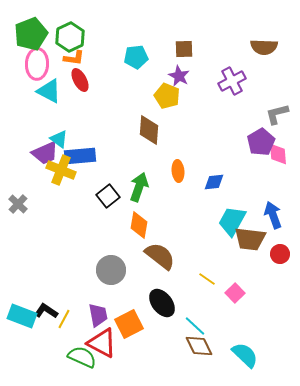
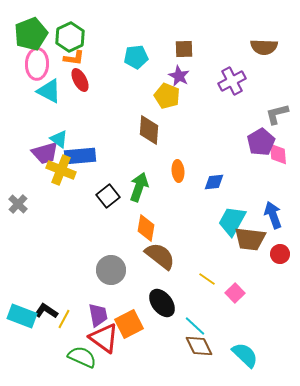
purple trapezoid at (45, 153): rotated 8 degrees clockwise
orange diamond at (139, 225): moved 7 px right, 3 px down
red triangle at (102, 343): moved 2 px right, 5 px up; rotated 8 degrees clockwise
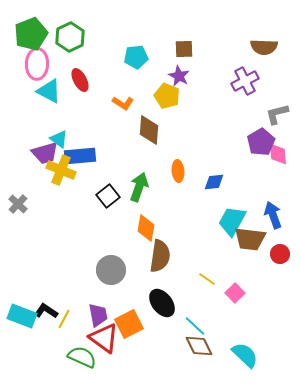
orange L-shape at (74, 58): moved 49 px right, 45 px down; rotated 25 degrees clockwise
purple cross at (232, 81): moved 13 px right
brown semicircle at (160, 256): rotated 60 degrees clockwise
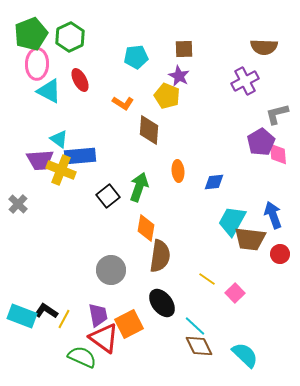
purple trapezoid at (45, 153): moved 5 px left, 7 px down; rotated 12 degrees clockwise
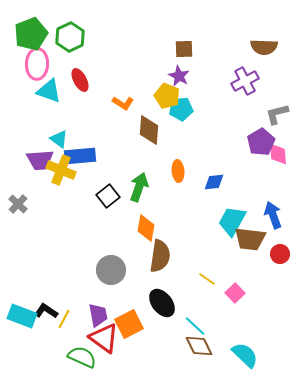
cyan pentagon at (136, 57): moved 45 px right, 52 px down
cyan triangle at (49, 91): rotated 8 degrees counterclockwise
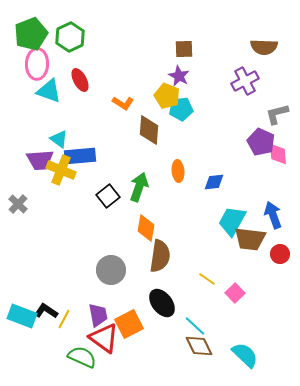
purple pentagon at (261, 142): rotated 16 degrees counterclockwise
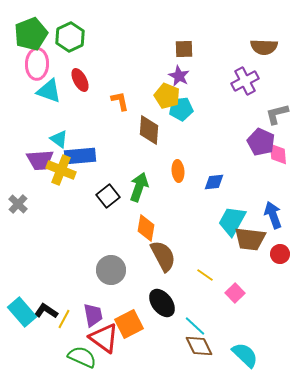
orange L-shape at (123, 103): moved 3 px left, 2 px up; rotated 135 degrees counterclockwise
brown semicircle at (160, 256): moved 3 px right; rotated 36 degrees counterclockwise
yellow line at (207, 279): moved 2 px left, 4 px up
purple trapezoid at (98, 315): moved 5 px left
cyan rectangle at (22, 316): moved 4 px up; rotated 28 degrees clockwise
